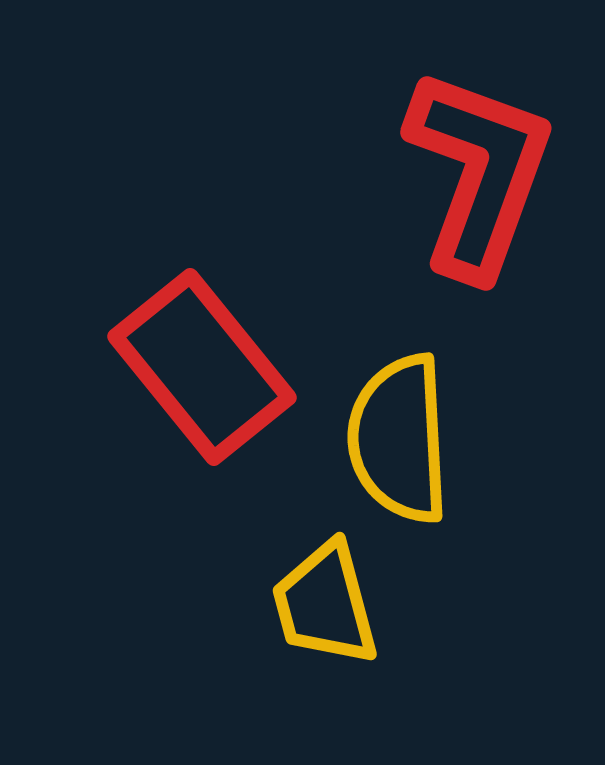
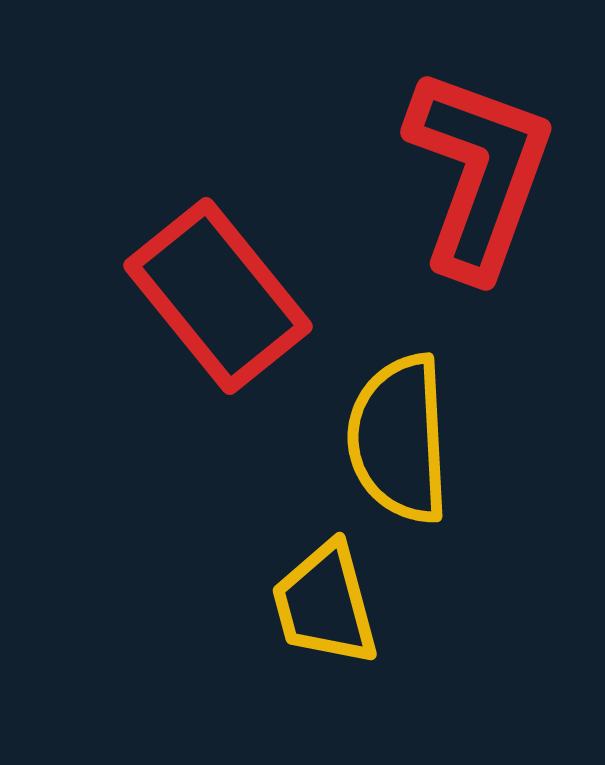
red rectangle: moved 16 px right, 71 px up
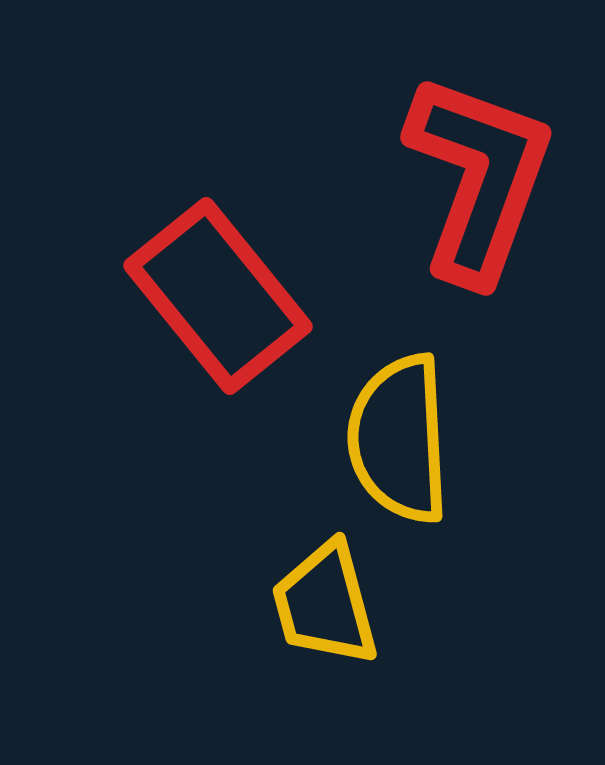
red L-shape: moved 5 px down
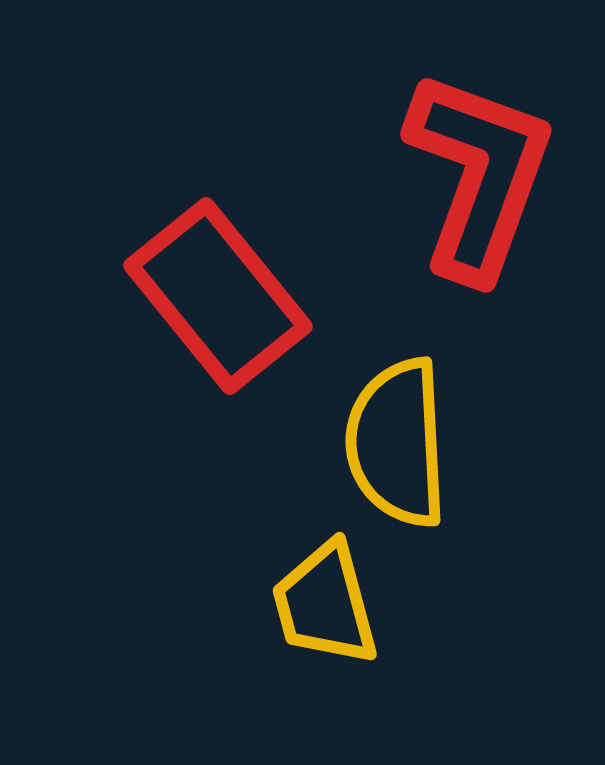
red L-shape: moved 3 px up
yellow semicircle: moved 2 px left, 4 px down
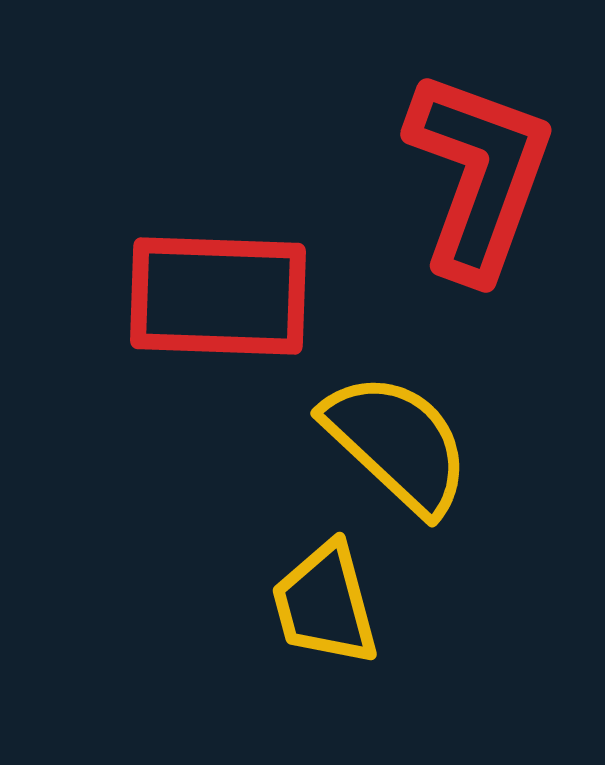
red rectangle: rotated 49 degrees counterclockwise
yellow semicircle: rotated 136 degrees clockwise
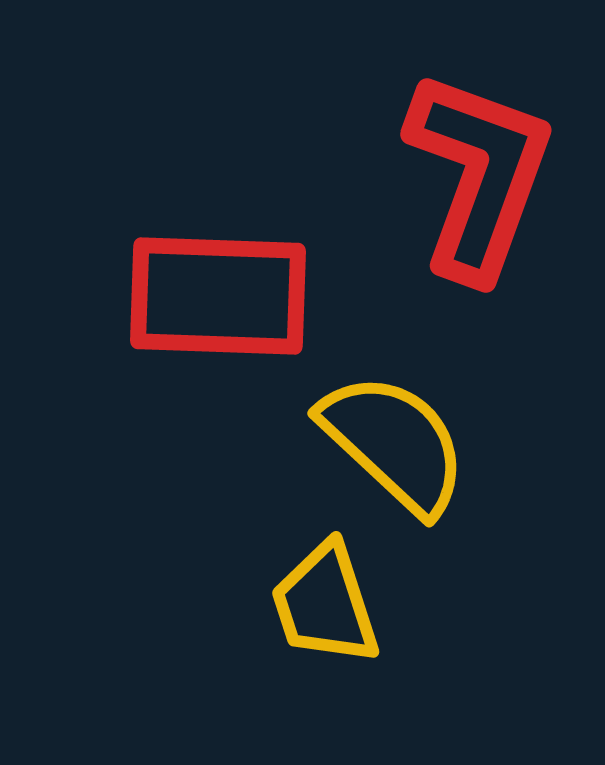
yellow semicircle: moved 3 px left
yellow trapezoid: rotated 3 degrees counterclockwise
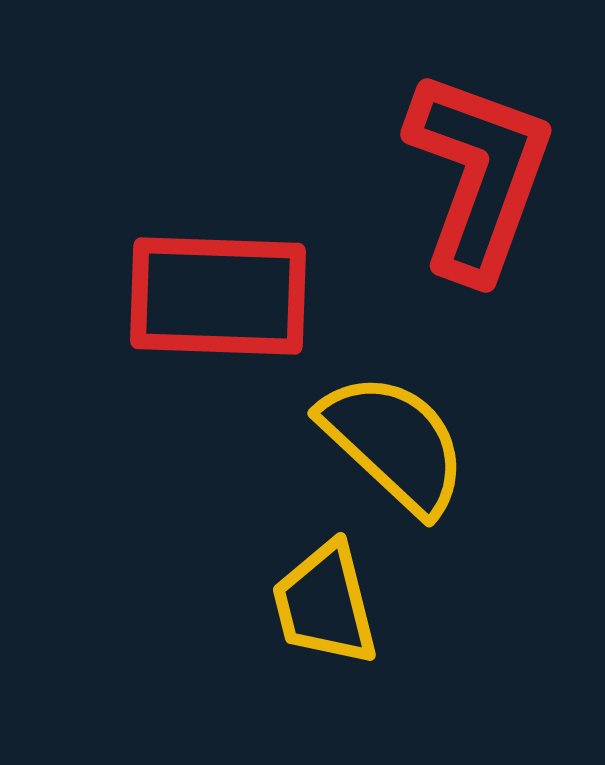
yellow trapezoid: rotated 4 degrees clockwise
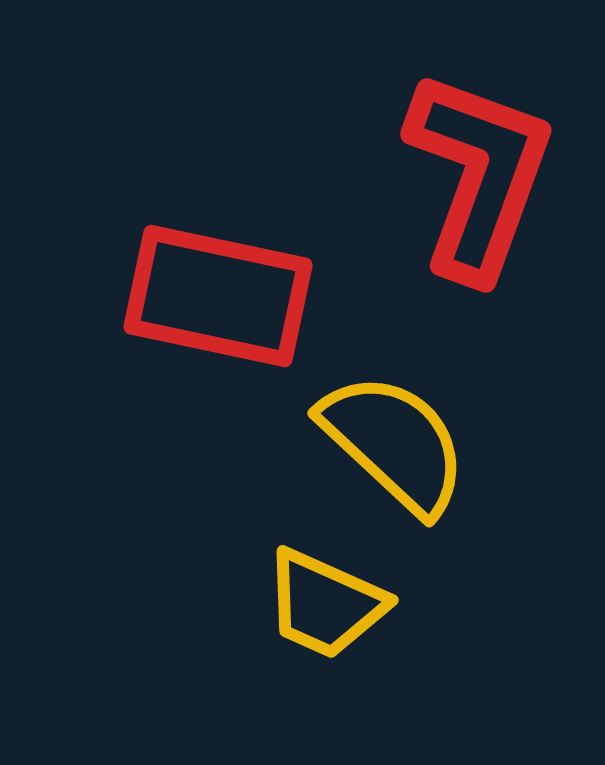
red rectangle: rotated 10 degrees clockwise
yellow trapezoid: rotated 52 degrees counterclockwise
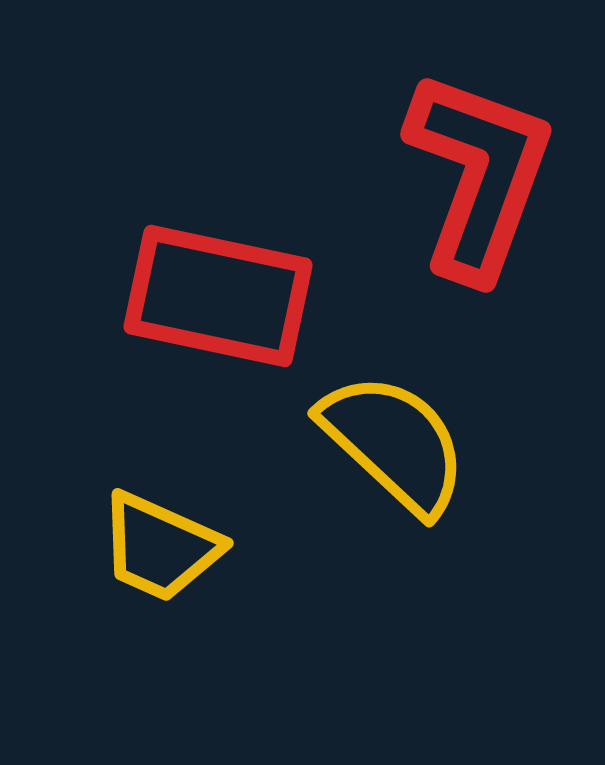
yellow trapezoid: moved 165 px left, 57 px up
